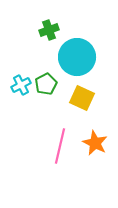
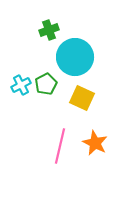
cyan circle: moved 2 px left
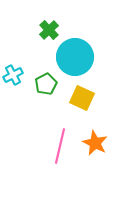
green cross: rotated 24 degrees counterclockwise
cyan cross: moved 8 px left, 10 px up
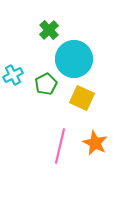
cyan circle: moved 1 px left, 2 px down
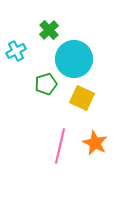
cyan cross: moved 3 px right, 24 px up
green pentagon: rotated 10 degrees clockwise
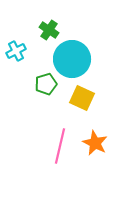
green cross: rotated 12 degrees counterclockwise
cyan circle: moved 2 px left
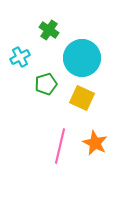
cyan cross: moved 4 px right, 6 px down
cyan circle: moved 10 px right, 1 px up
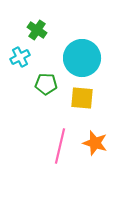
green cross: moved 12 px left
green pentagon: rotated 20 degrees clockwise
yellow square: rotated 20 degrees counterclockwise
orange star: rotated 10 degrees counterclockwise
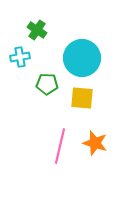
cyan cross: rotated 18 degrees clockwise
green pentagon: moved 1 px right
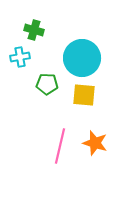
green cross: moved 3 px left; rotated 18 degrees counterclockwise
yellow square: moved 2 px right, 3 px up
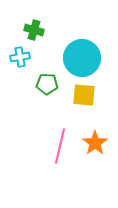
orange star: rotated 20 degrees clockwise
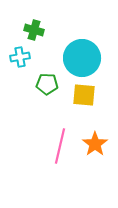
orange star: moved 1 px down
